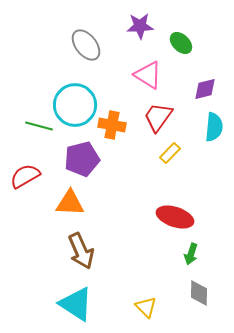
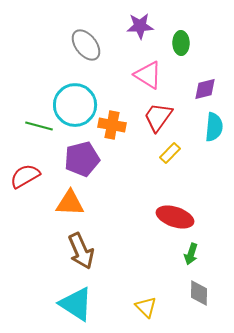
green ellipse: rotated 45 degrees clockwise
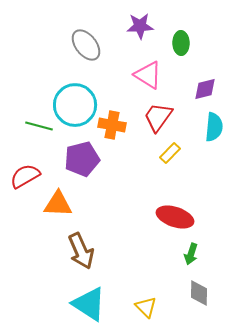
orange triangle: moved 12 px left, 1 px down
cyan triangle: moved 13 px right
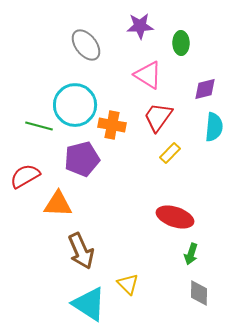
yellow triangle: moved 18 px left, 23 px up
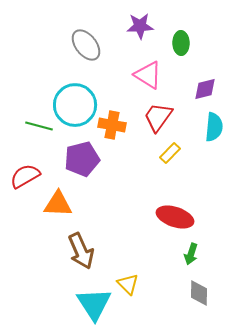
cyan triangle: moved 5 px right; rotated 24 degrees clockwise
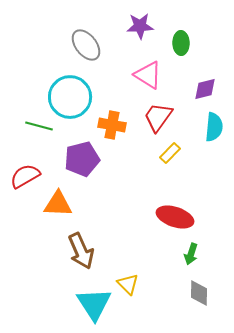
cyan circle: moved 5 px left, 8 px up
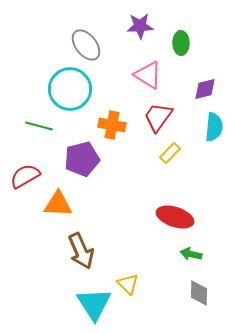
cyan circle: moved 8 px up
green arrow: rotated 85 degrees clockwise
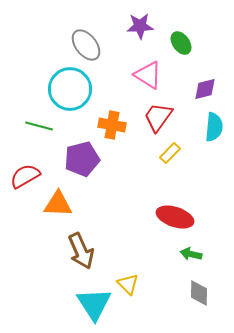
green ellipse: rotated 35 degrees counterclockwise
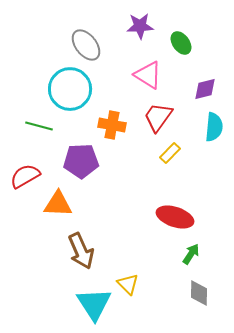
purple pentagon: moved 1 px left, 2 px down; rotated 12 degrees clockwise
green arrow: rotated 110 degrees clockwise
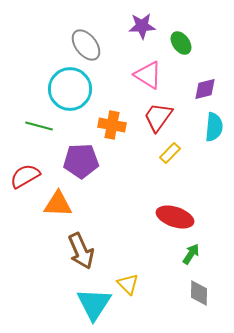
purple star: moved 2 px right
cyan triangle: rotated 6 degrees clockwise
